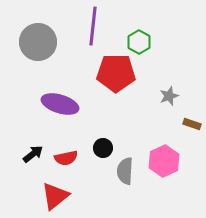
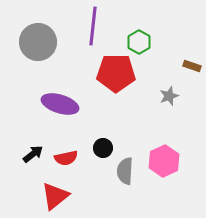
brown rectangle: moved 58 px up
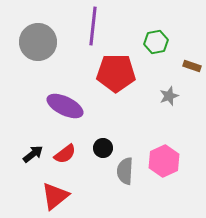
green hexagon: moved 17 px right; rotated 20 degrees clockwise
purple ellipse: moved 5 px right, 2 px down; rotated 9 degrees clockwise
red semicircle: moved 1 px left, 4 px up; rotated 25 degrees counterclockwise
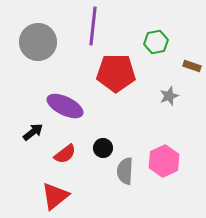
black arrow: moved 22 px up
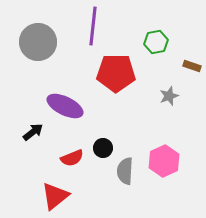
red semicircle: moved 7 px right, 4 px down; rotated 15 degrees clockwise
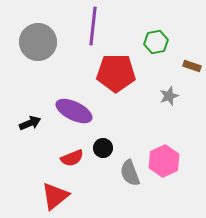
purple ellipse: moved 9 px right, 5 px down
black arrow: moved 3 px left, 9 px up; rotated 15 degrees clockwise
gray semicircle: moved 5 px right, 2 px down; rotated 24 degrees counterclockwise
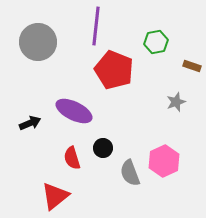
purple line: moved 3 px right
red pentagon: moved 2 px left, 3 px up; rotated 21 degrees clockwise
gray star: moved 7 px right, 6 px down
red semicircle: rotated 95 degrees clockwise
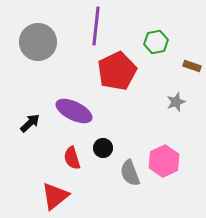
red pentagon: moved 3 px right, 1 px down; rotated 24 degrees clockwise
black arrow: rotated 20 degrees counterclockwise
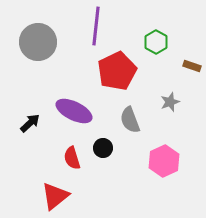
green hexagon: rotated 20 degrees counterclockwise
gray star: moved 6 px left
gray semicircle: moved 53 px up
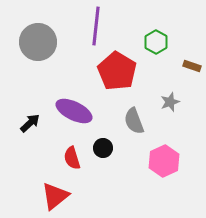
red pentagon: rotated 15 degrees counterclockwise
gray semicircle: moved 4 px right, 1 px down
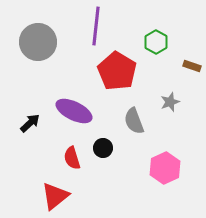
pink hexagon: moved 1 px right, 7 px down
